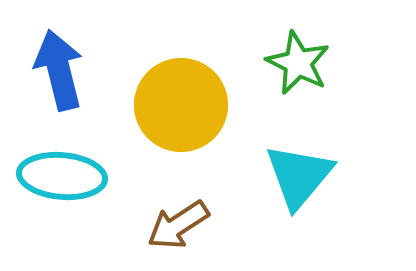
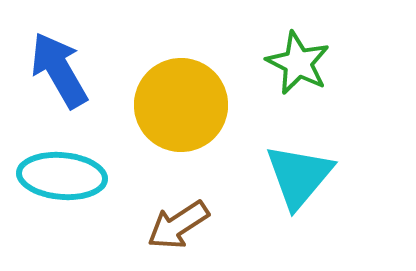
blue arrow: rotated 16 degrees counterclockwise
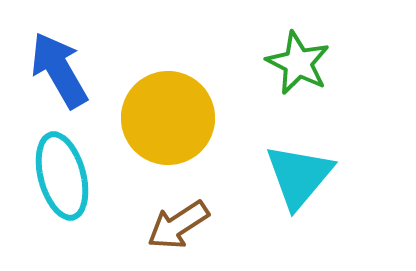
yellow circle: moved 13 px left, 13 px down
cyan ellipse: rotated 70 degrees clockwise
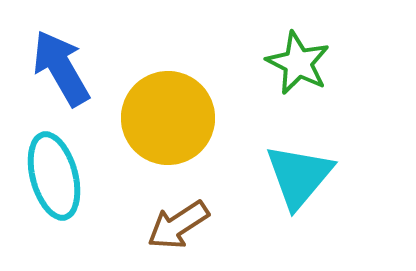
blue arrow: moved 2 px right, 2 px up
cyan ellipse: moved 8 px left
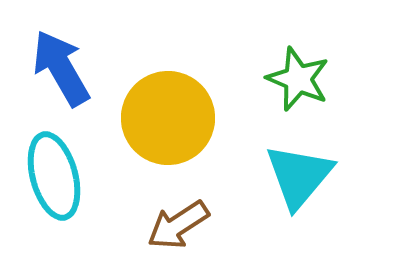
green star: moved 16 px down; rotated 4 degrees counterclockwise
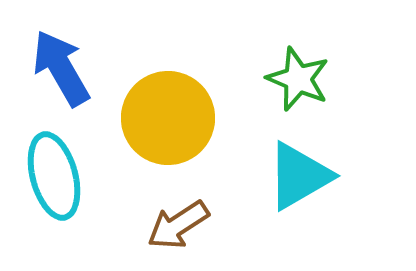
cyan triangle: rotated 20 degrees clockwise
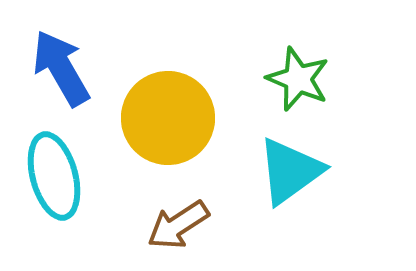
cyan triangle: moved 9 px left, 5 px up; rotated 6 degrees counterclockwise
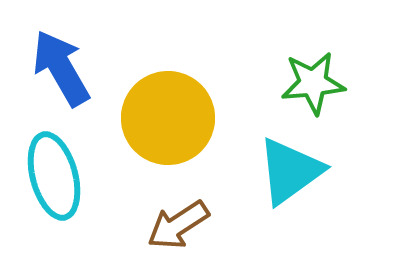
green star: moved 15 px right, 4 px down; rotated 28 degrees counterclockwise
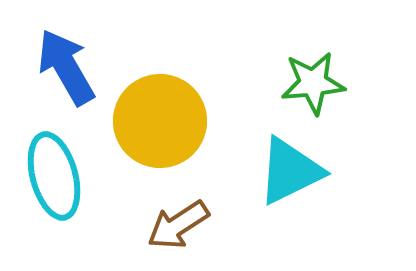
blue arrow: moved 5 px right, 1 px up
yellow circle: moved 8 px left, 3 px down
cyan triangle: rotated 10 degrees clockwise
